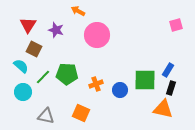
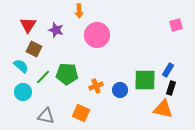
orange arrow: moved 1 px right; rotated 120 degrees counterclockwise
orange cross: moved 2 px down
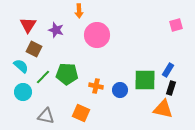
orange cross: rotated 32 degrees clockwise
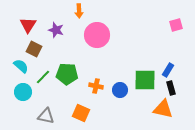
black rectangle: rotated 32 degrees counterclockwise
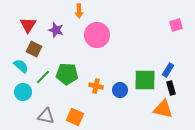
orange square: moved 6 px left, 4 px down
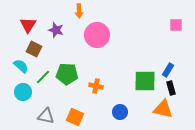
pink square: rotated 16 degrees clockwise
green square: moved 1 px down
blue circle: moved 22 px down
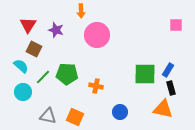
orange arrow: moved 2 px right
green square: moved 7 px up
gray triangle: moved 2 px right
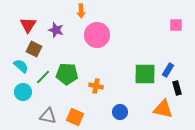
black rectangle: moved 6 px right
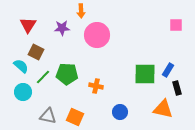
purple star: moved 6 px right, 2 px up; rotated 21 degrees counterclockwise
brown square: moved 2 px right, 3 px down
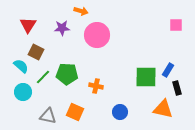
orange arrow: rotated 72 degrees counterclockwise
green square: moved 1 px right, 3 px down
orange square: moved 5 px up
